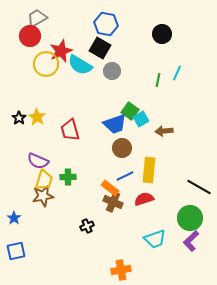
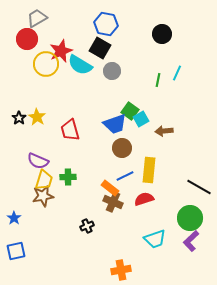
red circle: moved 3 px left, 3 px down
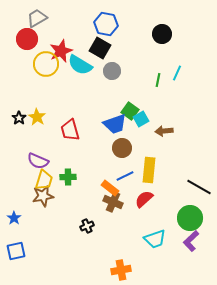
red semicircle: rotated 24 degrees counterclockwise
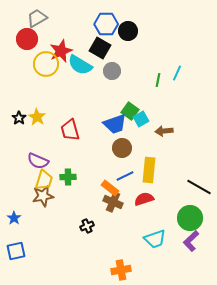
blue hexagon: rotated 10 degrees counterclockwise
black circle: moved 34 px left, 3 px up
red semicircle: rotated 24 degrees clockwise
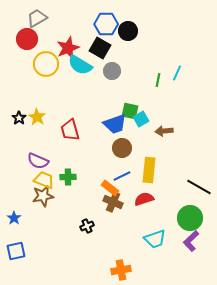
red star: moved 7 px right, 3 px up
green square: rotated 24 degrees counterclockwise
blue line: moved 3 px left
yellow trapezoid: rotated 85 degrees counterclockwise
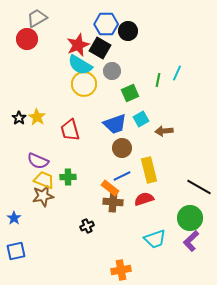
red star: moved 10 px right, 3 px up
yellow circle: moved 38 px right, 20 px down
green square: moved 18 px up; rotated 36 degrees counterclockwise
yellow rectangle: rotated 20 degrees counterclockwise
brown cross: rotated 18 degrees counterclockwise
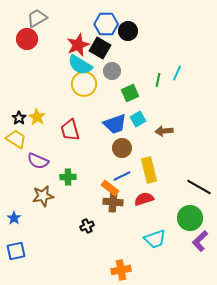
cyan square: moved 3 px left
yellow trapezoid: moved 28 px left, 41 px up; rotated 10 degrees clockwise
purple L-shape: moved 9 px right
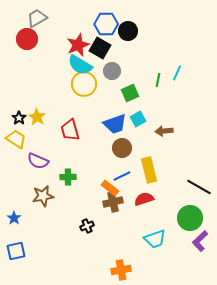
brown cross: rotated 18 degrees counterclockwise
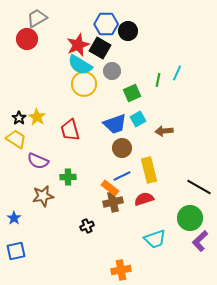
green square: moved 2 px right
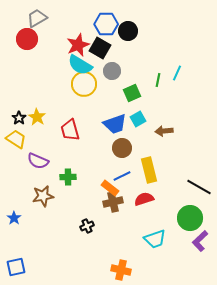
blue square: moved 16 px down
orange cross: rotated 24 degrees clockwise
